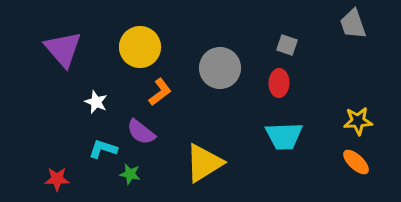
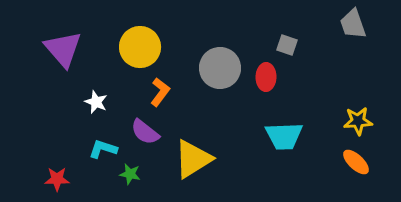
red ellipse: moved 13 px left, 6 px up
orange L-shape: rotated 16 degrees counterclockwise
purple semicircle: moved 4 px right
yellow triangle: moved 11 px left, 4 px up
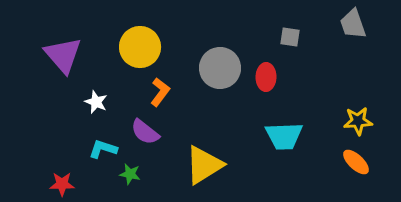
gray square: moved 3 px right, 8 px up; rotated 10 degrees counterclockwise
purple triangle: moved 6 px down
yellow triangle: moved 11 px right, 6 px down
red star: moved 5 px right, 5 px down
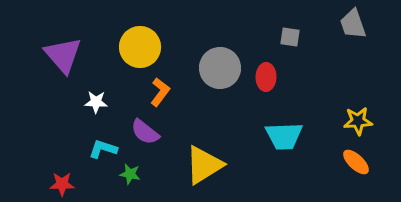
white star: rotated 20 degrees counterclockwise
